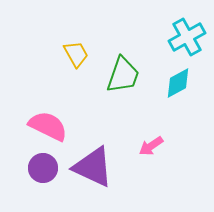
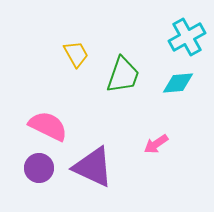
cyan diamond: rotated 24 degrees clockwise
pink arrow: moved 5 px right, 2 px up
purple circle: moved 4 px left
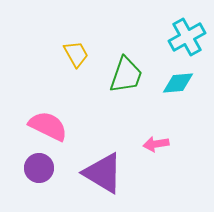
green trapezoid: moved 3 px right
pink arrow: rotated 25 degrees clockwise
purple triangle: moved 10 px right, 6 px down; rotated 6 degrees clockwise
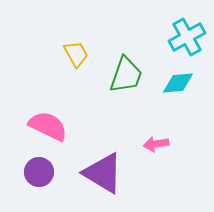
purple circle: moved 4 px down
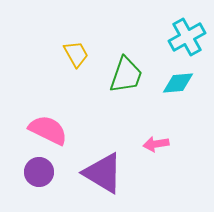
pink semicircle: moved 4 px down
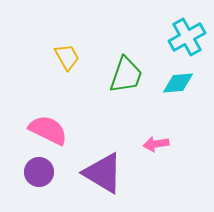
yellow trapezoid: moved 9 px left, 3 px down
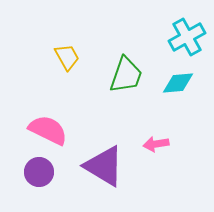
purple triangle: moved 1 px right, 7 px up
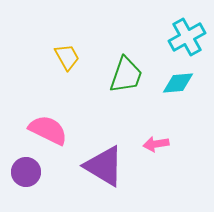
purple circle: moved 13 px left
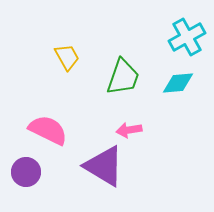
green trapezoid: moved 3 px left, 2 px down
pink arrow: moved 27 px left, 14 px up
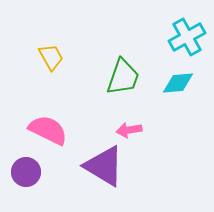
yellow trapezoid: moved 16 px left
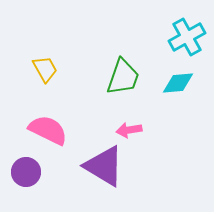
yellow trapezoid: moved 6 px left, 12 px down
